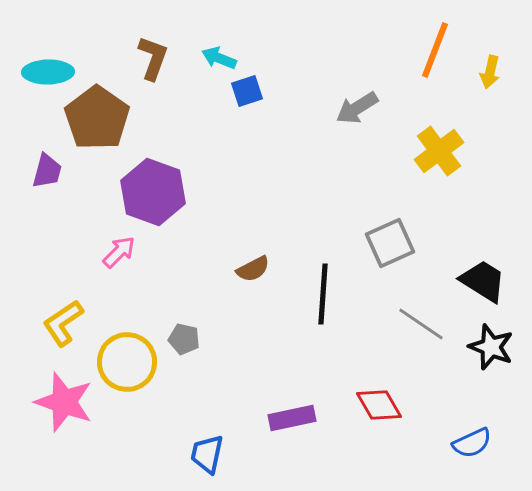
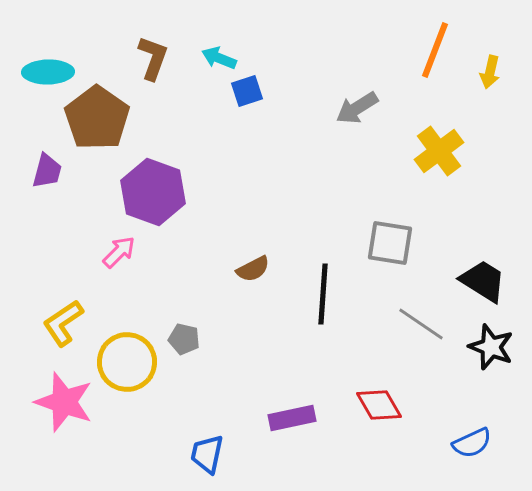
gray square: rotated 33 degrees clockwise
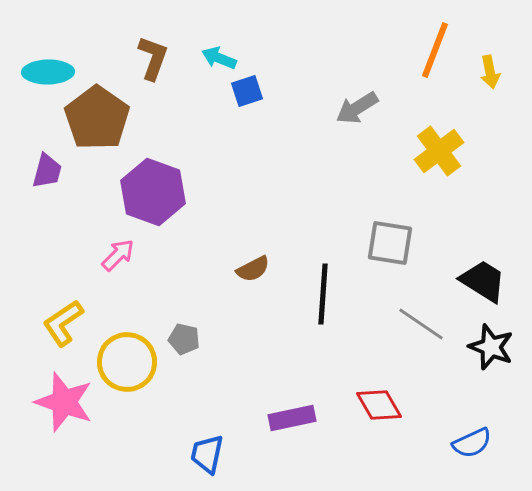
yellow arrow: rotated 24 degrees counterclockwise
pink arrow: moved 1 px left, 3 px down
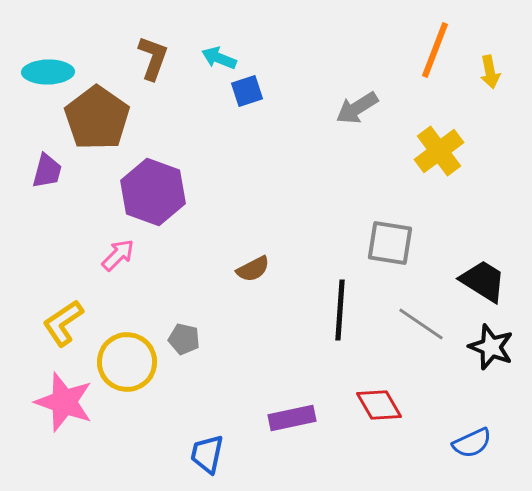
black line: moved 17 px right, 16 px down
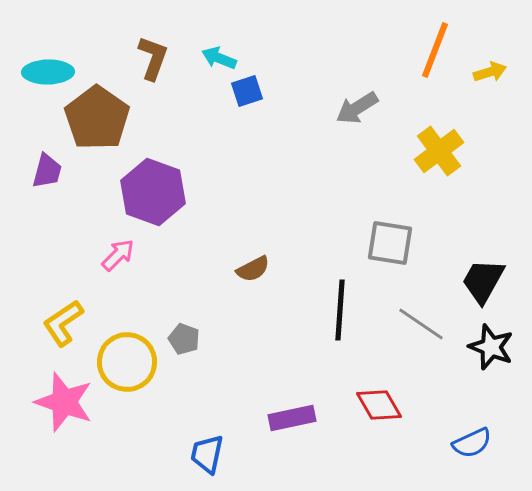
yellow arrow: rotated 96 degrees counterclockwise
black trapezoid: rotated 93 degrees counterclockwise
gray pentagon: rotated 8 degrees clockwise
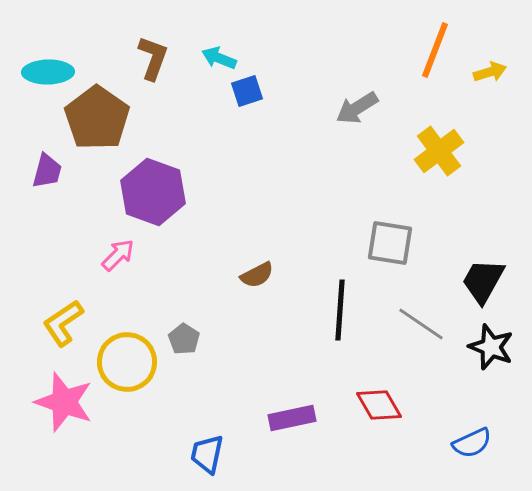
brown semicircle: moved 4 px right, 6 px down
gray pentagon: rotated 12 degrees clockwise
